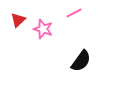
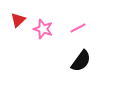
pink line: moved 4 px right, 15 px down
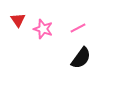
red triangle: rotated 21 degrees counterclockwise
black semicircle: moved 3 px up
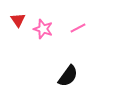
black semicircle: moved 13 px left, 18 px down
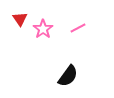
red triangle: moved 2 px right, 1 px up
pink star: rotated 18 degrees clockwise
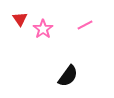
pink line: moved 7 px right, 3 px up
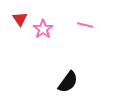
pink line: rotated 42 degrees clockwise
black semicircle: moved 6 px down
